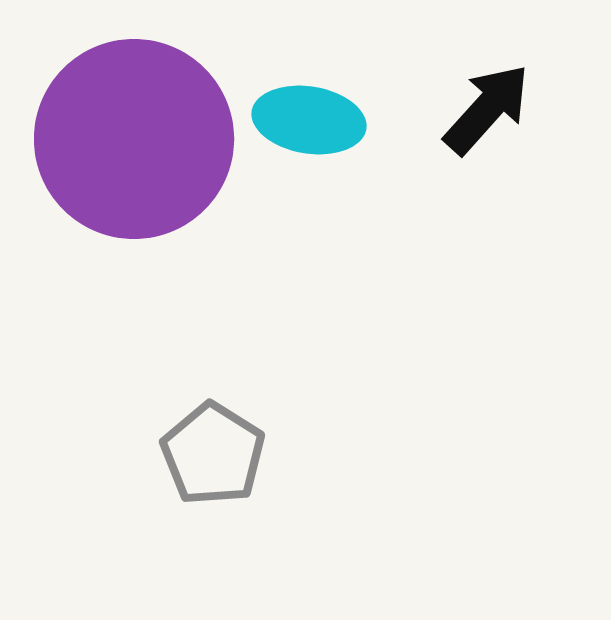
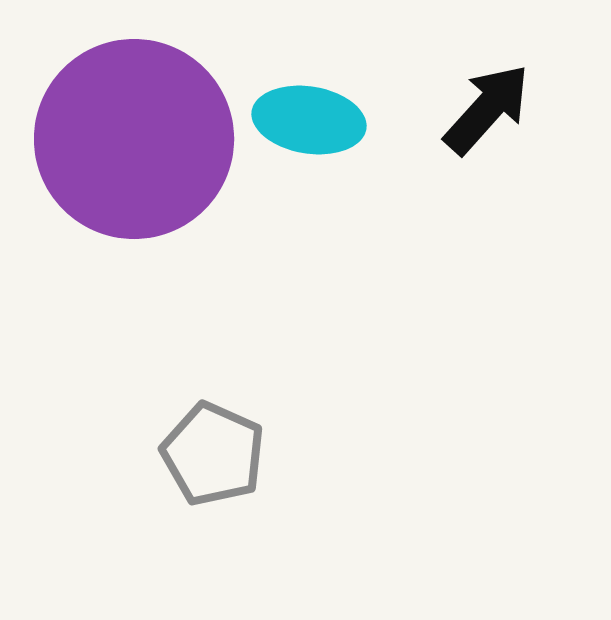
gray pentagon: rotated 8 degrees counterclockwise
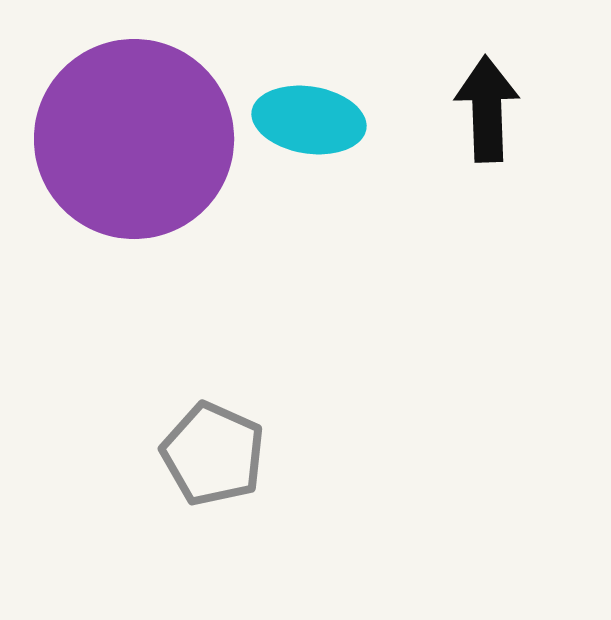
black arrow: rotated 44 degrees counterclockwise
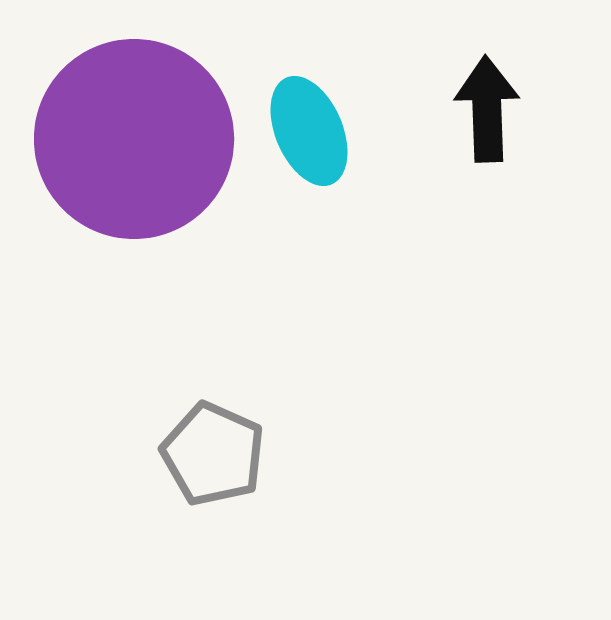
cyan ellipse: moved 11 px down; rotated 58 degrees clockwise
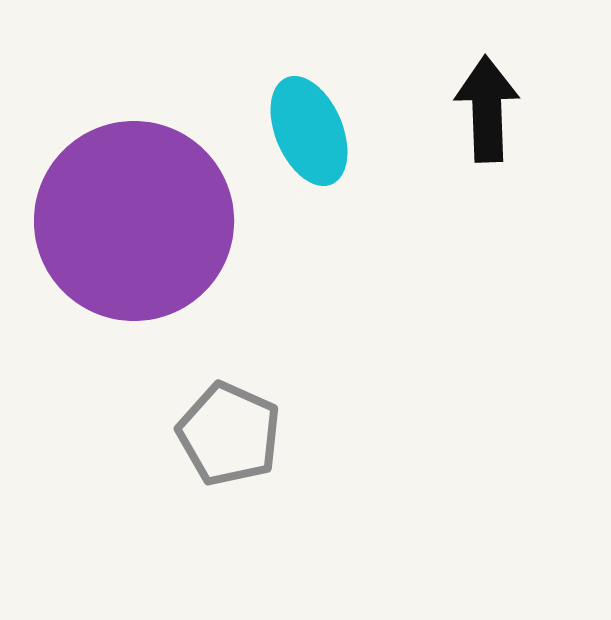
purple circle: moved 82 px down
gray pentagon: moved 16 px right, 20 px up
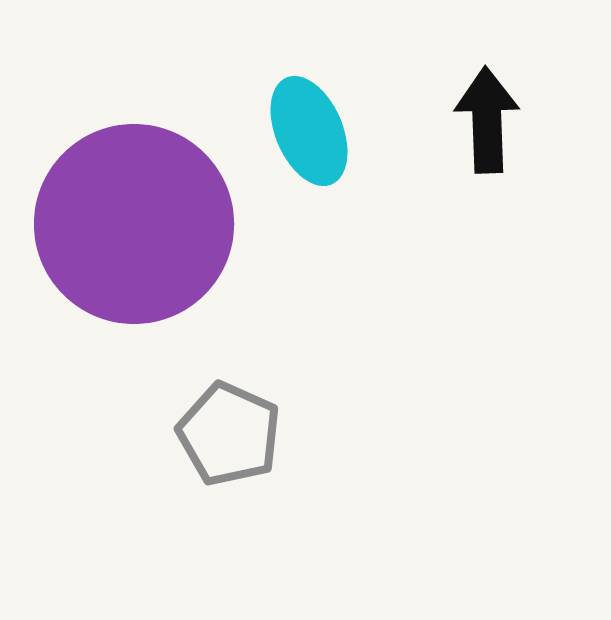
black arrow: moved 11 px down
purple circle: moved 3 px down
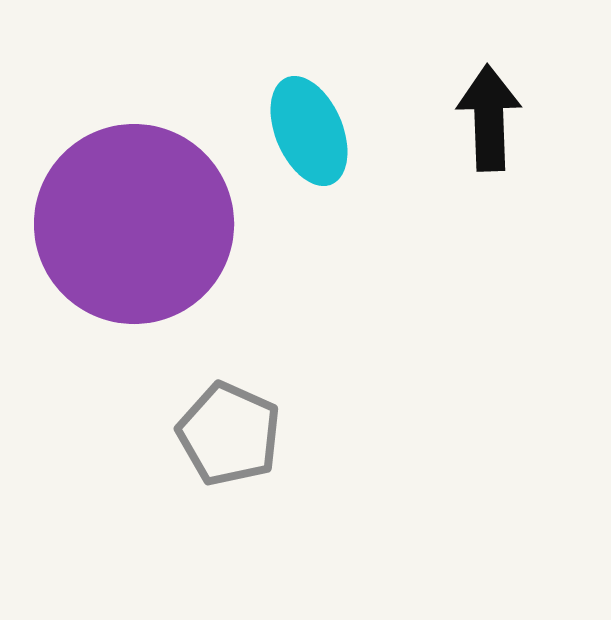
black arrow: moved 2 px right, 2 px up
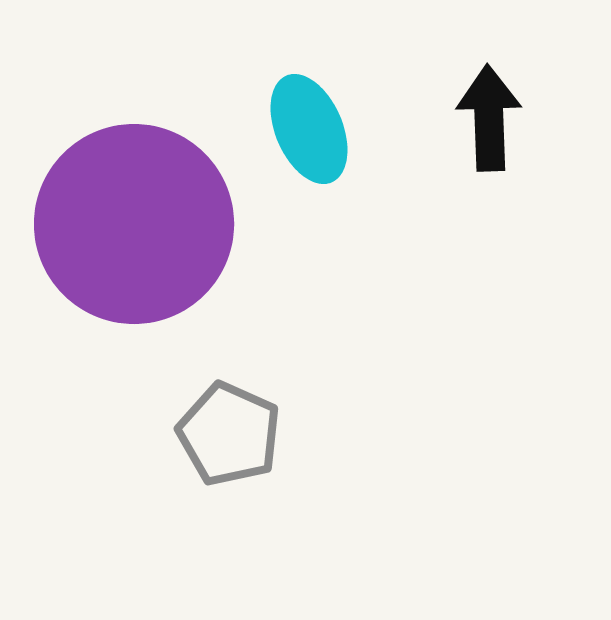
cyan ellipse: moved 2 px up
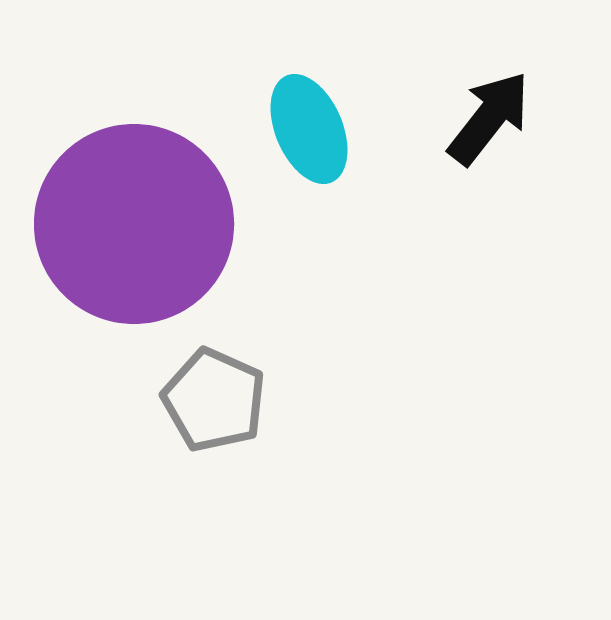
black arrow: rotated 40 degrees clockwise
gray pentagon: moved 15 px left, 34 px up
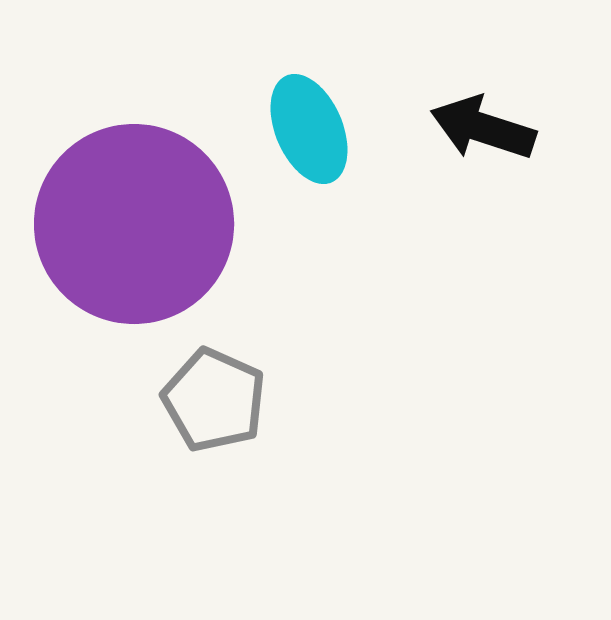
black arrow: moved 6 px left, 10 px down; rotated 110 degrees counterclockwise
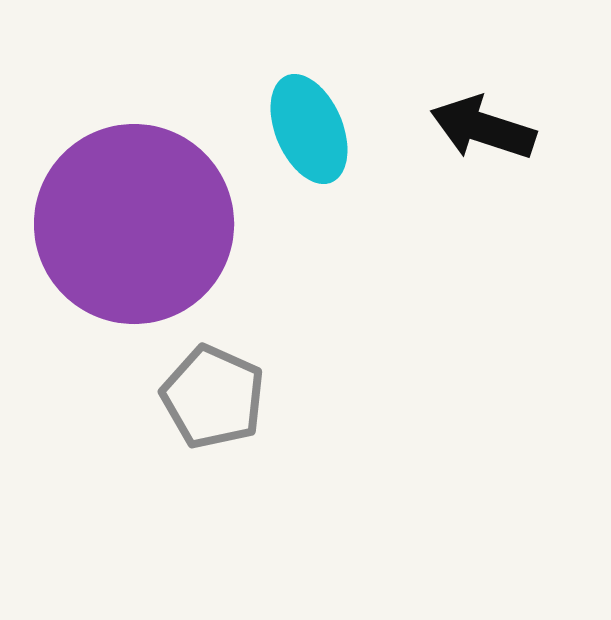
gray pentagon: moved 1 px left, 3 px up
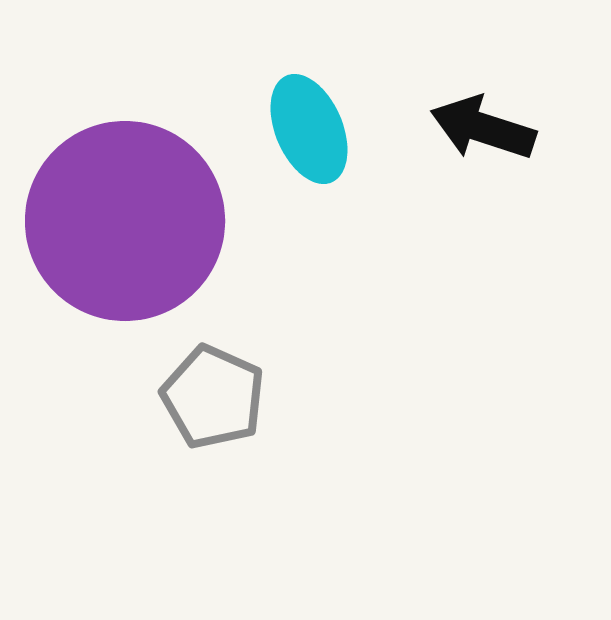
purple circle: moved 9 px left, 3 px up
